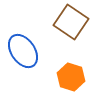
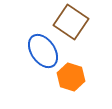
blue ellipse: moved 20 px right
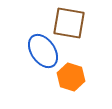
brown square: moved 2 px left, 1 px down; rotated 24 degrees counterclockwise
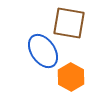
orange hexagon: rotated 12 degrees clockwise
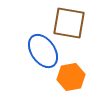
orange hexagon: rotated 20 degrees clockwise
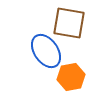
blue ellipse: moved 3 px right
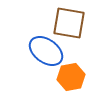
blue ellipse: rotated 20 degrees counterclockwise
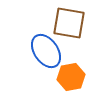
blue ellipse: rotated 20 degrees clockwise
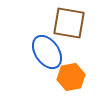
blue ellipse: moved 1 px right, 1 px down
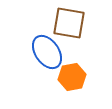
orange hexagon: moved 1 px right
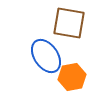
blue ellipse: moved 1 px left, 4 px down
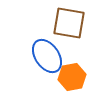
blue ellipse: moved 1 px right
